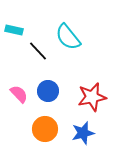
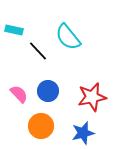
orange circle: moved 4 px left, 3 px up
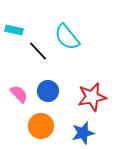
cyan semicircle: moved 1 px left
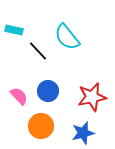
pink semicircle: moved 2 px down
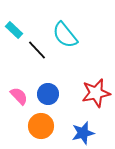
cyan rectangle: rotated 30 degrees clockwise
cyan semicircle: moved 2 px left, 2 px up
black line: moved 1 px left, 1 px up
blue circle: moved 3 px down
red star: moved 4 px right, 4 px up
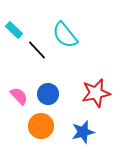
blue star: moved 1 px up
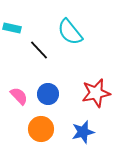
cyan rectangle: moved 2 px left, 2 px up; rotated 30 degrees counterclockwise
cyan semicircle: moved 5 px right, 3 px up
black line: moved 2 px right
orange circle: moved 3 px down
